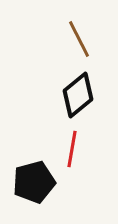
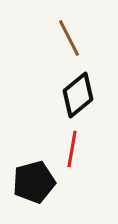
brown line: moved 10 px left, 1 px up
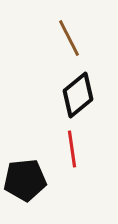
red line: rotated 18 degrees counterclockwise
black pentagon: moved 9 px left, 2 px up; rotated 9 degrees clockwise
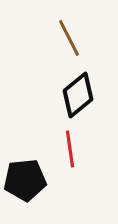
red line: moved 2 px left
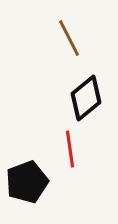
black diamond: moved 8 px right, 3 px down
black pentagon: moved 2 px right, 2 px down; rotated 15 degrees counterclockwise
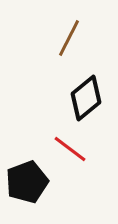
brown line: rotated 54 degrees clockwise
red line: rotated 45 degrees counterclockwise
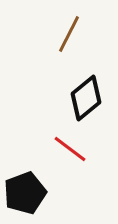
brown line: moved 4 px up
black pentagon: moved 2 px left, 11 px down
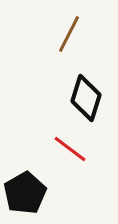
black diamond: rotated 33 degrees counterclockwise
black pentagon: rotated 9 degrees counterclockwise
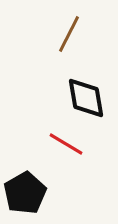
black diamond: rotated 27 degrees counterclockwise
red line: moved 4 px left, 5 px up; rotated 6 degrees counterclockwise
